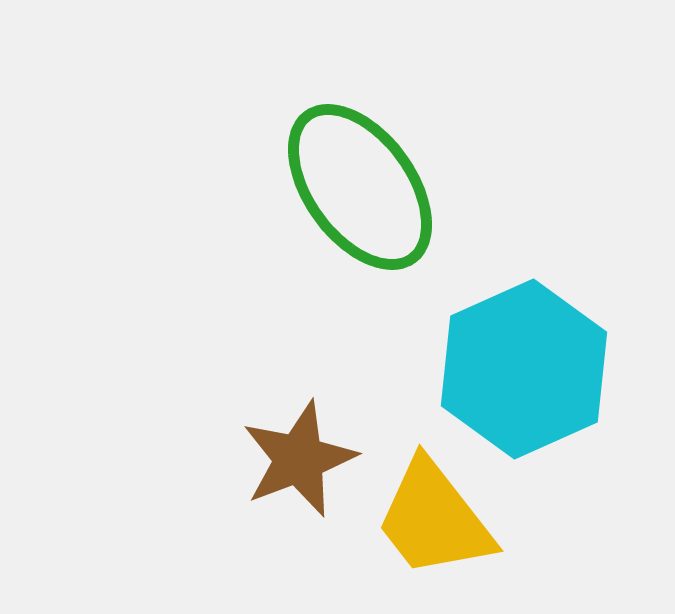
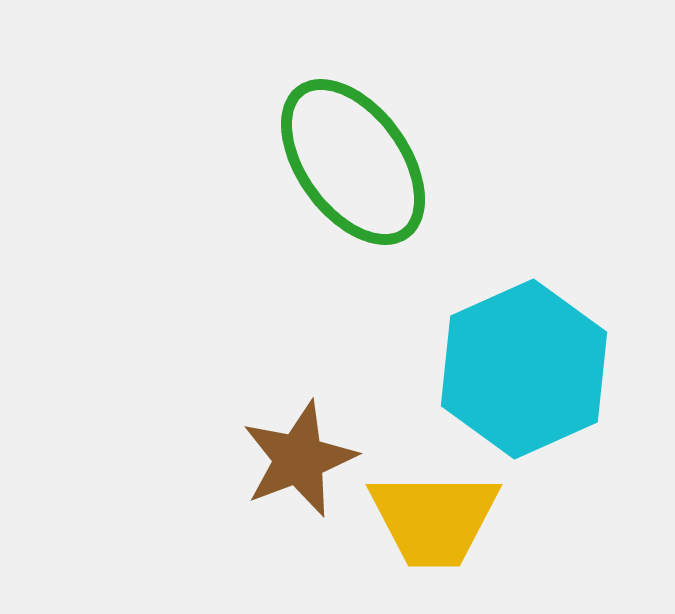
green ellipse: moved 7 px left, 25 px up
yellow trapezoid: rotated 52 degrees counterclockwise
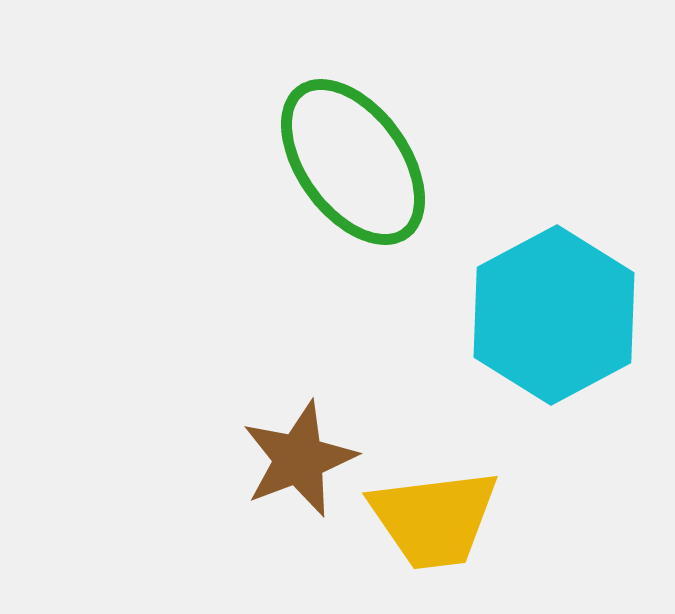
cyan hexagon: moved 30 px right, 54 px up; rotated 4 degrees counterclockwise
yellow trapezoid: rotated 7 degrees counterclockwise
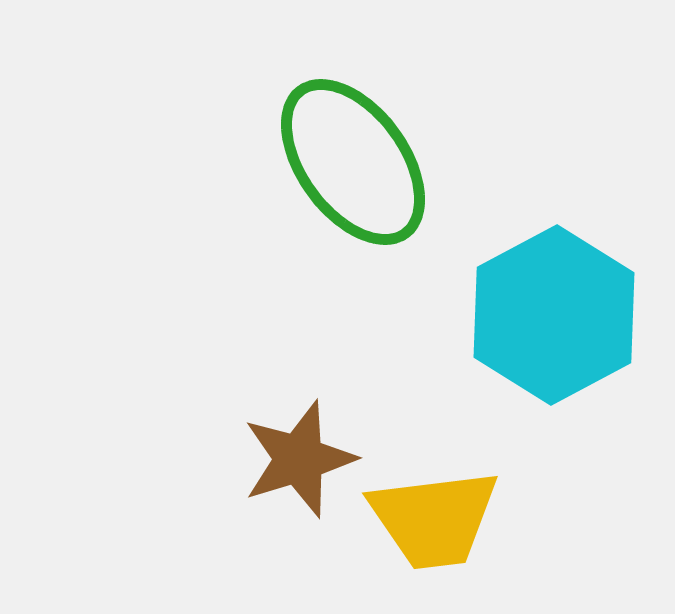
brown star: rotated 4 degrees clockwise
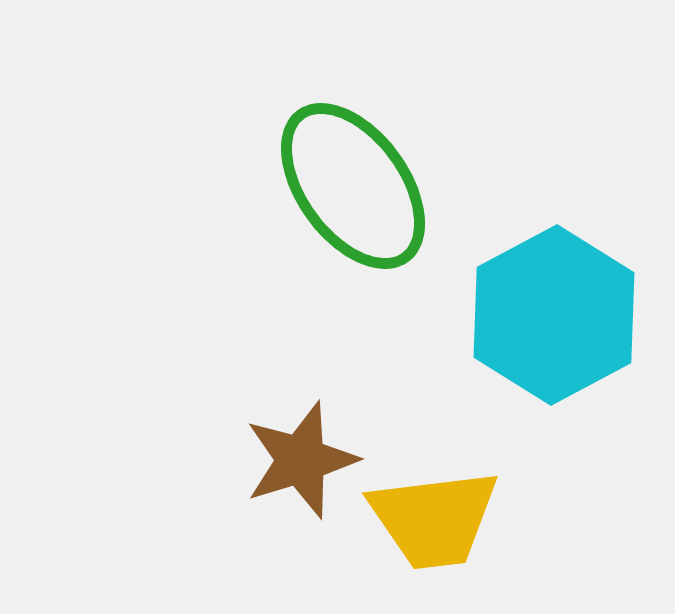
green ellipse: moved 24 px down
brown star: moved 2 px right, 1 px down
